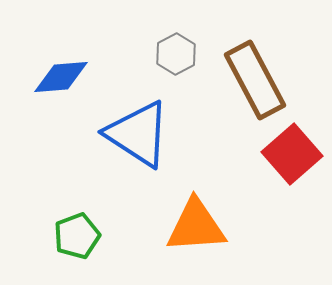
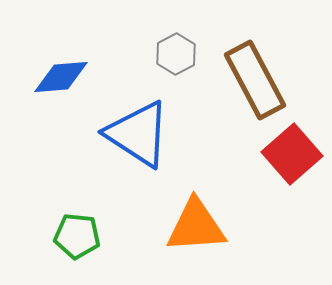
green pentagon: rotated 27 degrees clockwise
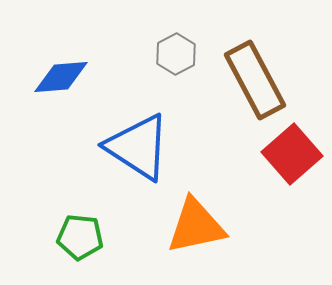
blue triangle: moved 13 px down
orange triangle: rotated 8 degrees counterclockwise
green pentagon: moved 3 px right, 1 px down
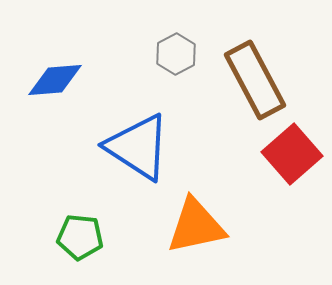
blue diamond: moved 6 px left, 3 px down
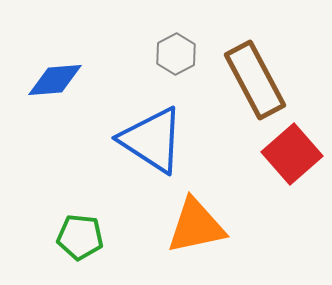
blue triangle: moved 14 px right, 7 px up
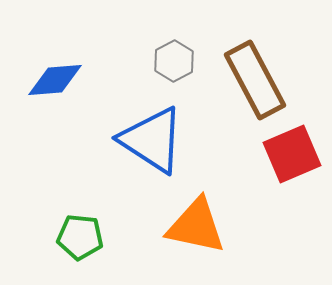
gray hexagon: moved 2 px left, 7 px down
red square: rotated 18 degrees clockwise
orange triangle: rotated 24 degrees clockwise
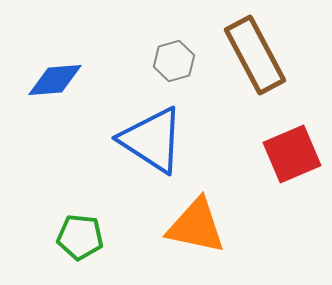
gray hexagon: rotated 12 degrees clockwise
brown rectangle: moved 25 px up
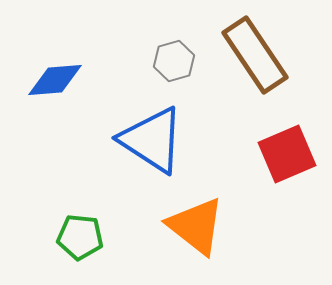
brown rectangle: rotated 6 degrees counterclockwise
red square: moved 5 px left
orange triangle: rotated 26 degrees clockwise
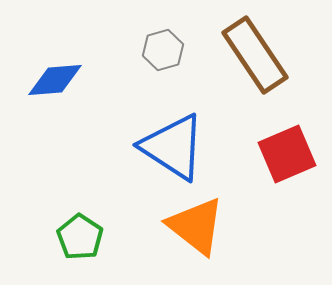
gray hexagon: moved 11 px left, 11 px up
blue triangle: moved 21 px right, 7 px down
green pentagon: rotated 27 degrees clockwise
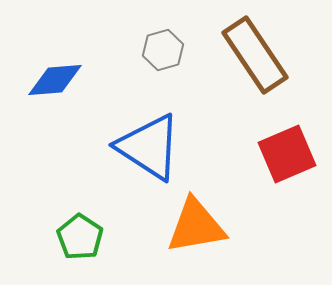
blue triangle: moved 24 px left
orange triangle: rotated 48 degrees counterclockwise
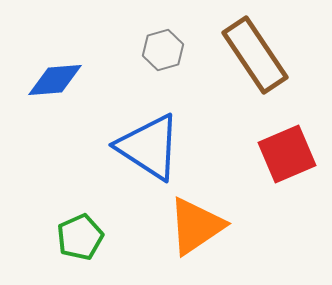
orange triangle: rotated 24 degrees counterclockwise
green pentagon: rotated 15 degrees clockwise
